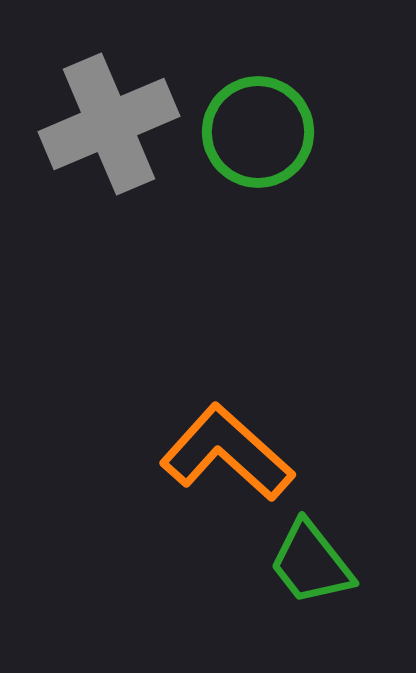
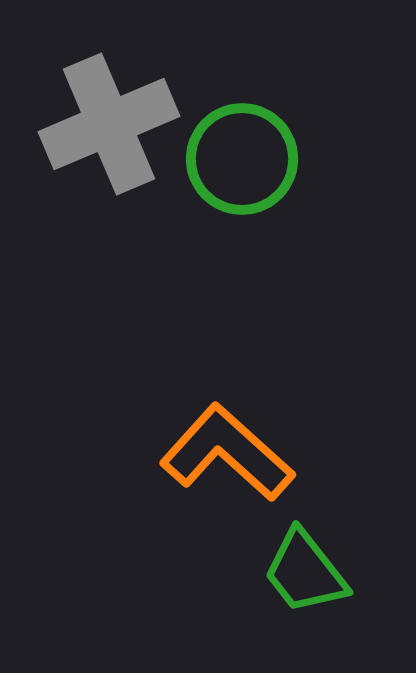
green circle: moved 16 px left, 27 px down
green trapezoid: moved 6 px left, 9 px down
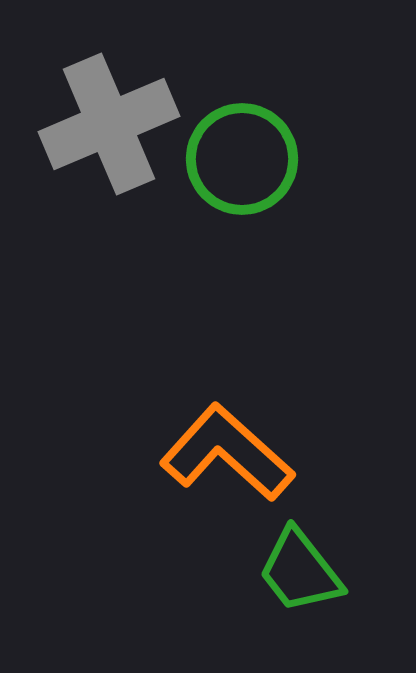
green trapezoid: moved 5 px left, 1 px up
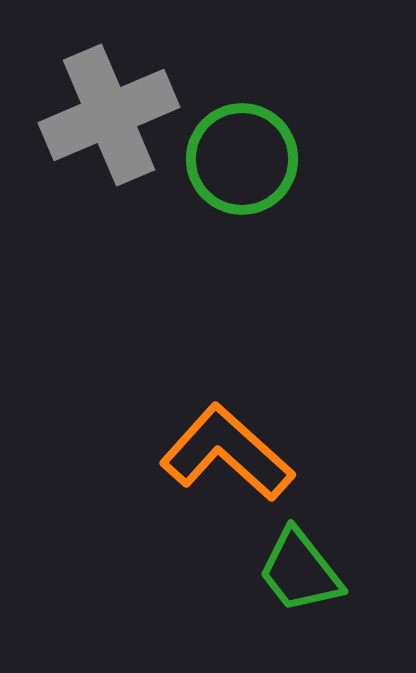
gray cross: moved 9 px up
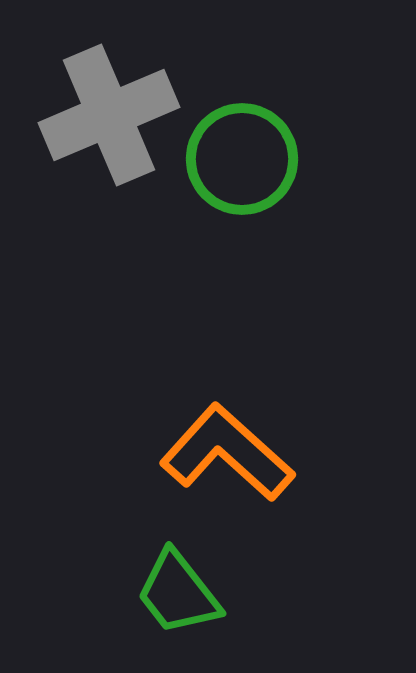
green trapezoid: moved 122 px left, 22 px down
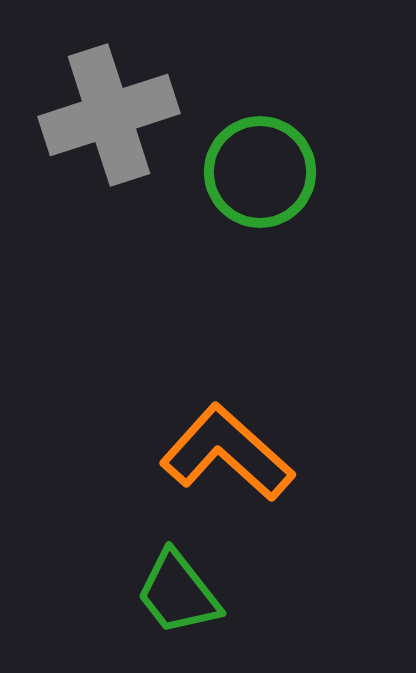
gray cross: rotated 5 degrees clockwise
green circle: moved 18 px right, 13 px down
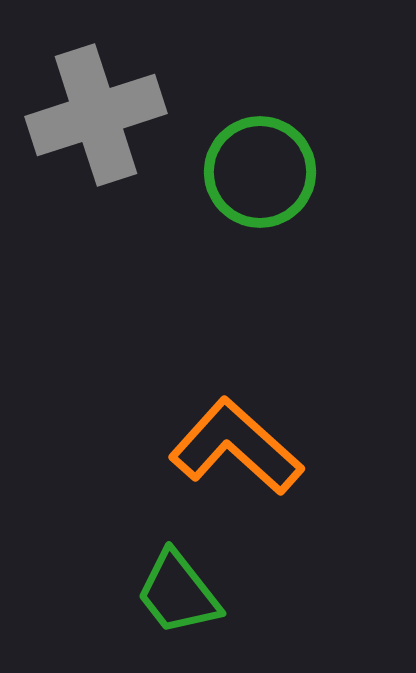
gray cross: moved 13 px left
orange L-shape: moved 9 px right, 6 px up
